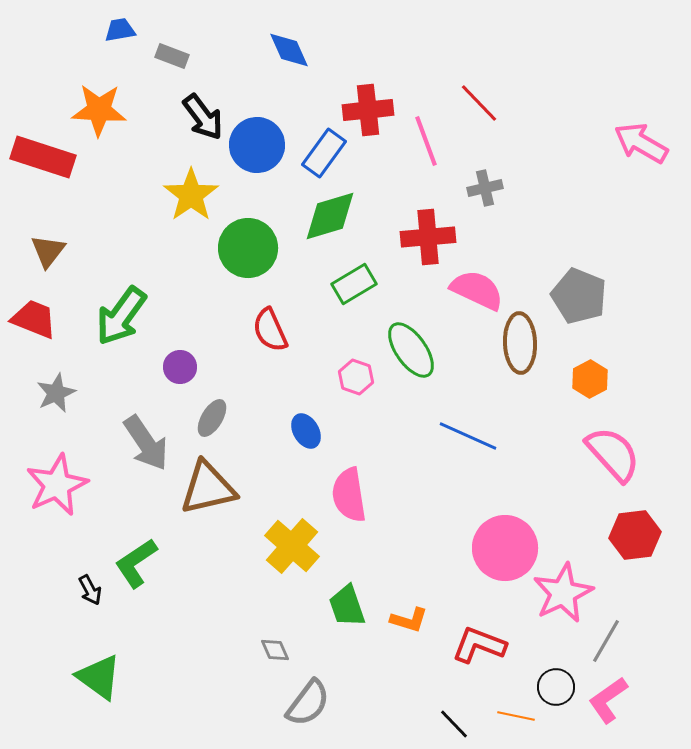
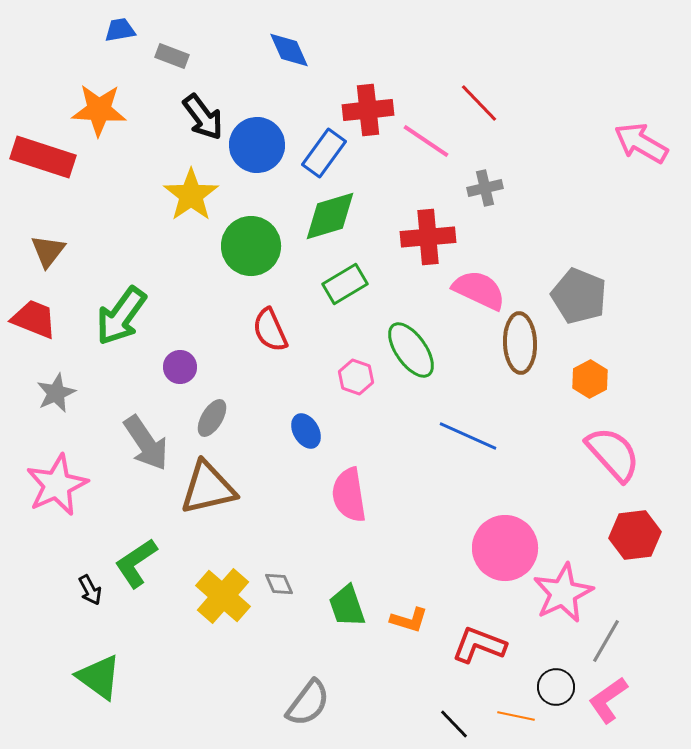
pink line at (426, 141): rotated 36 degrees counterclockwise
green circle at (248, 248): moved 3 px right, 2 px up
green rectangle at (354, 284): moved 9 px left
pink semicircle at (477, 290): moved 2 px right
yellow cross at (292, 546): moved 69 px left, 50 px down
gray diamond at (275, 650): moved 4 px right, 66 px up
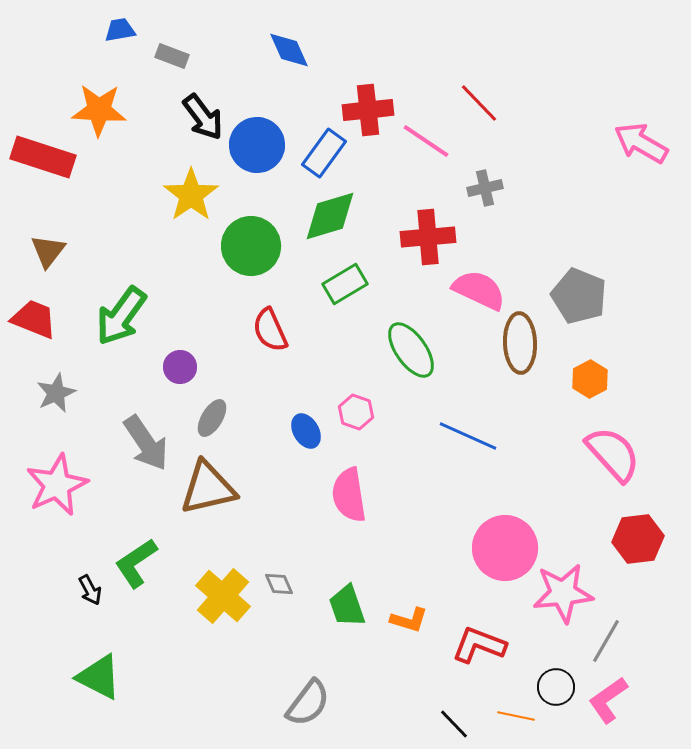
pink hexagon at (356, 377): moved 35 px down
red hexagon at (635, 535): moved 3 px right, 4 px down
pink star at (563, 593): rotated 20 degrees clockwise
green triangle at (99, 677): rotated 9 degrees counterclockwise
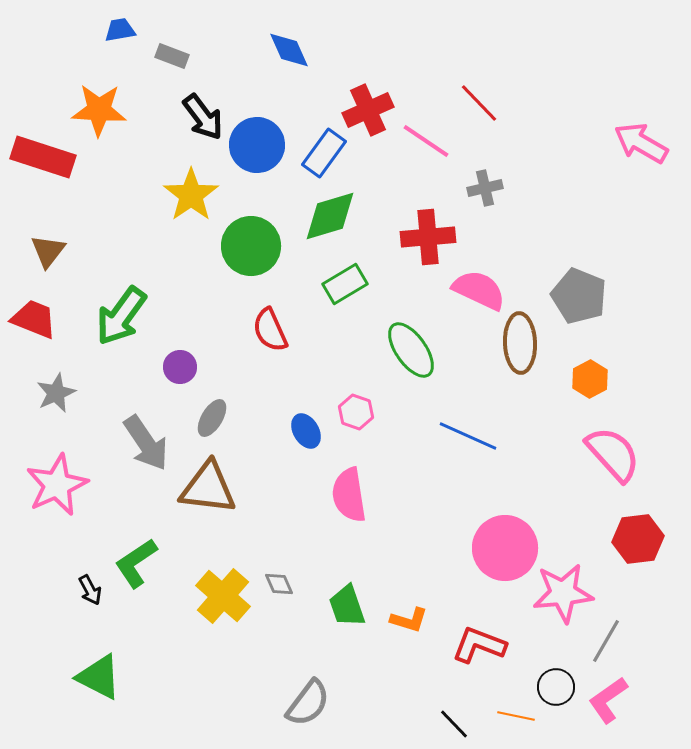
red cross at (368, 110): rotated 18 degrees counterclockwise
brown triangle at (208, 488): rotated 20 degrees clockwise
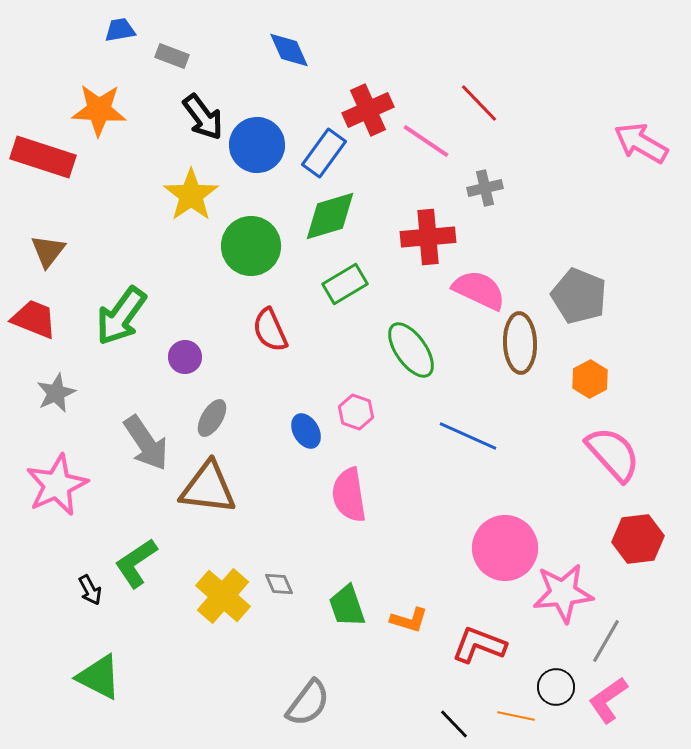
purple circle at (180, 367): moved 5 px right, 10 px up
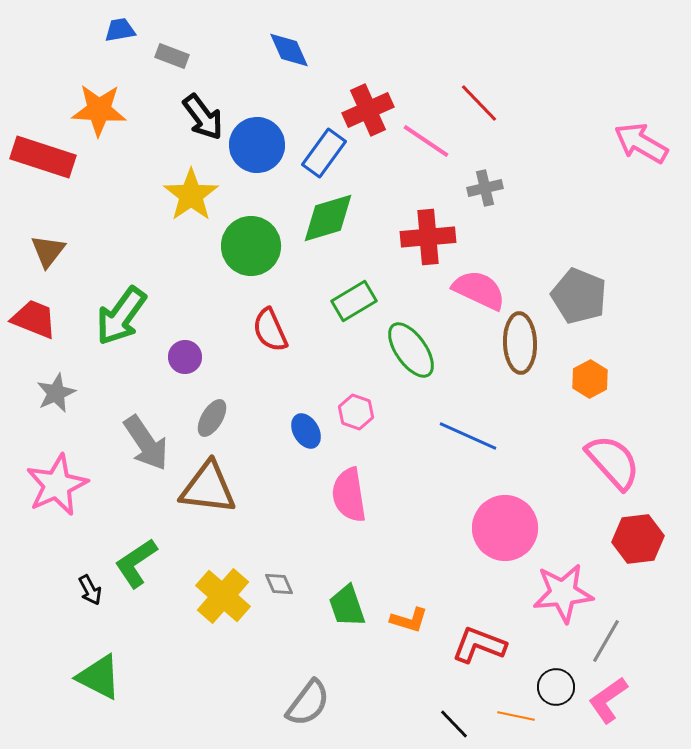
green diamond at (330, 216): moved 2 px left, 2 px down
green rectangle at (345, 284): moved 9 px right, 17 px down
pink semicircle at (613, 454): moved 8 px down
pink circle at (505, 548): moved 20 px up
